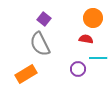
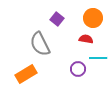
purple square: moved 13 px right
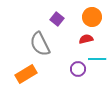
orange circle: moved 1 px left, 1 px up
red semicircle: rotated 24 degrees counterclockwise
cyan line: moved 1 px left, 1 px down
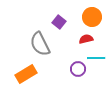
purple square: moved 2 px right, 3 px down
cyan line: moved 1 px left, 1 px up
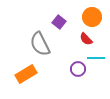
red semicircle: rotated 120 degrees counterclockwise
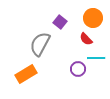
orange circle: moved 1 px right, 1 px down
purple square: moved 1 px right
gray semicircle: rotated 55 degrees clockwise
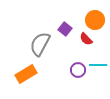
orange circle: moved 2 px right, 2 px down
purple square: moved 5 px right, 7 px down
cyan line: moved 2 px right, 7 px down
purple circle: moved 1 px down
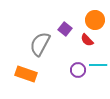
red semicircle: moved 1 px right, 1 px down
orange rectangle: rotated 50 degrees clockwise
